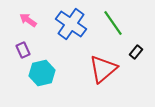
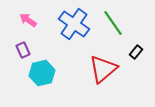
blue cross: moved 3 px right
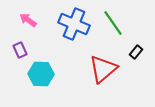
blue cross: rotated 12 degrees counterclockwise
purple rectangle: moved 3 px left
cyan hexagon: moved 1 px left, 1 px down; rotated 15 degrees clockwise
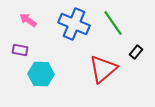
purple rectangle: rotated 56 degrees counterclockwise
